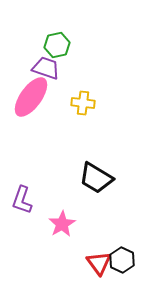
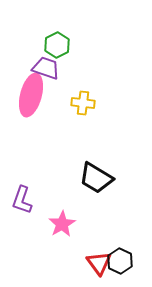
green hexagon: rotated 15 degrees counterclockwise
pink ellipse: moved 2 px up; rotated 21 degrees counterclockwise
black hexagon: moved 2 px left, 1 px down
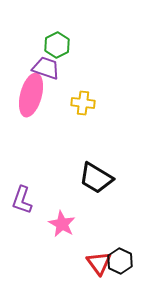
pink star: rotated 12 degrees counterclockwise
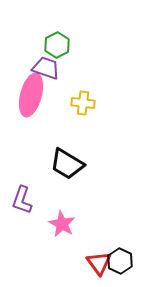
black trapezoid: moved 29 px left, 14 px up
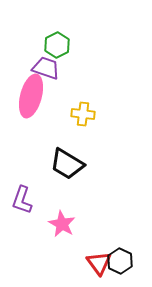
pink ellipse: moved 1 px down
yellow cross: moved 11 px down
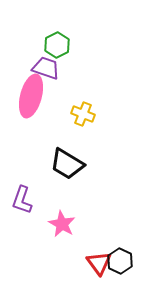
yellow cross: rotated 15 degrees clockwise
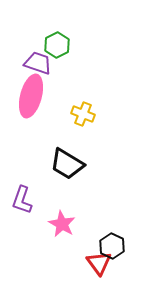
purple trapezoid: moved 8 px left, 5 px up
black hexagon: moved 8 px left, 15 px up
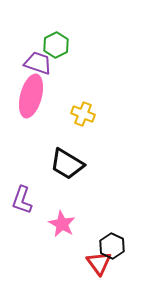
green hexagon: moved 1 px left
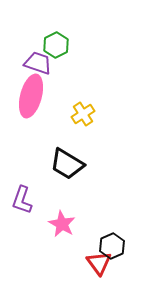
yellow cross: rotated 35 degrees clockwise
black hexagon: rotated 10 degrees clockwise
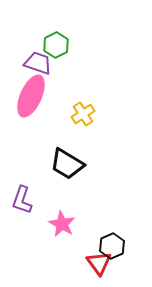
pink ellipse: rotated 9 degrees clockwise
